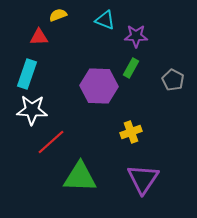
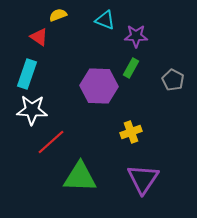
red triangle: rotated 36 degrees clockwise
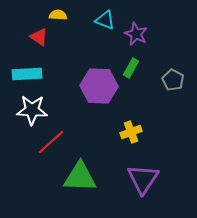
yellow semicircle: rotated 24 degrees clockwise
purple star: moved 2 px up; rotated 25 degrees clockwise
cyan rectangle: rotated 68 degrees clockwise
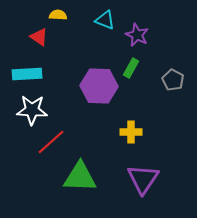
purple star: moved 1 px right, 1 px down
yellow cross: rotated 20 degrees clockwise
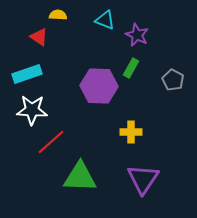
cyan rectangle: rotated 16 degrees counterclockwise
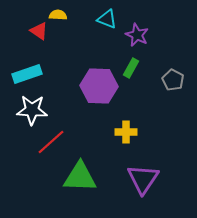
cyan triangle: moved 2 px right, 1 px up
red triangle: moved 6 px up
yellow cross: moved 5 px left
